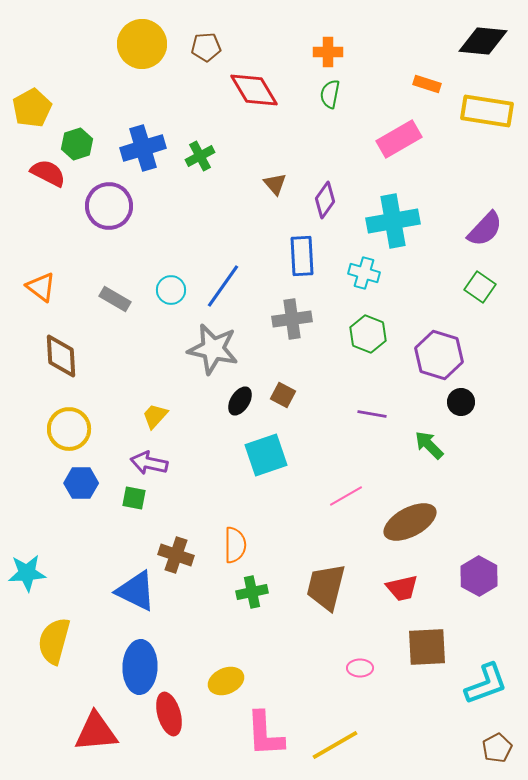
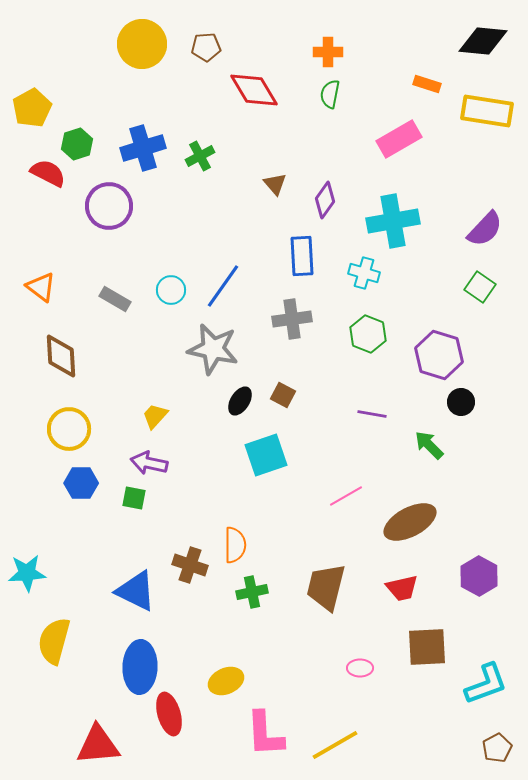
brown cross at (176, 555): moved 14 px right, 10 px down
red triangle at (96, 732): moved 2 px right, 13 px down
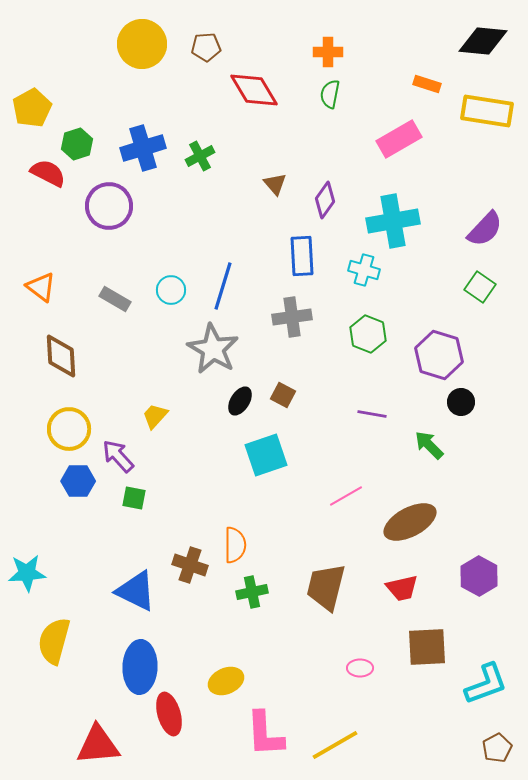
cyan cross at (364, 273): moved 3 px up
blue line at (223, 286): rotated 18 degrees counterclockwise
gray cross at (292, 319): moved 2 px up
gray star at (213, 349): rotated 18 degrees clockwise
purple arrow at (149, 463): moved 31 px left, 7 px up; rotated 36 degrees clockwise
blue hexagon at (81, 483): moved 3 px left, 2 px up
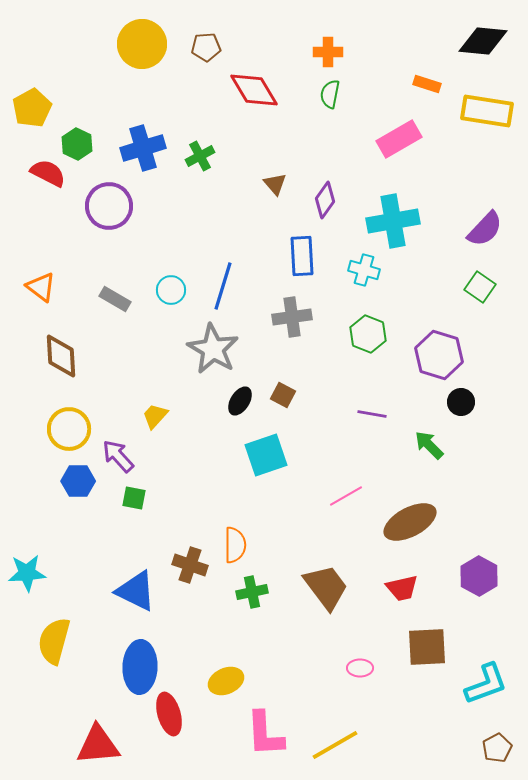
green hexagon at (77, 144): rotated 16 degrees counterclockwise
brown trapezoid at (326, 587): rotated 129 degrees clockwise
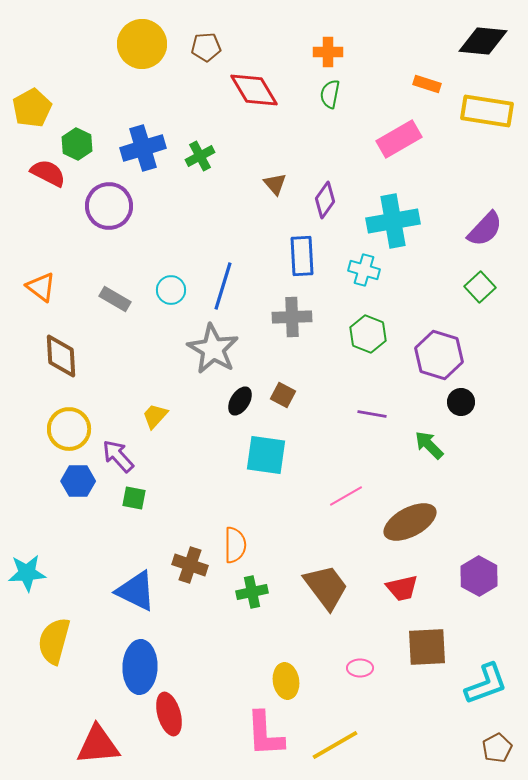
green square at (480, 287): rotated 12 degrees clockwise
gray cross at (292, 317): rotated 6 degrees clockwise
cyan square at (266, 455): rotated 27 degrees clockwise
yellow ellipse at (226, 681): moved 60 px right; rotated 76 degrees counterclockwise
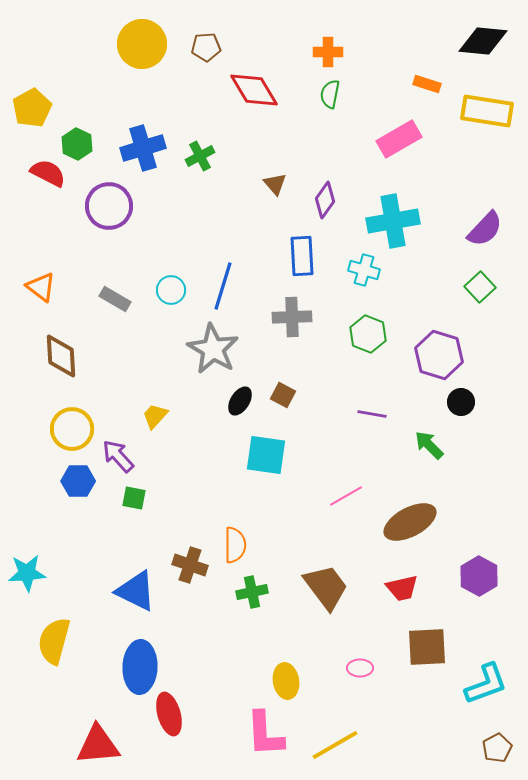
yellow circle at (69, 429): moved 3 px right
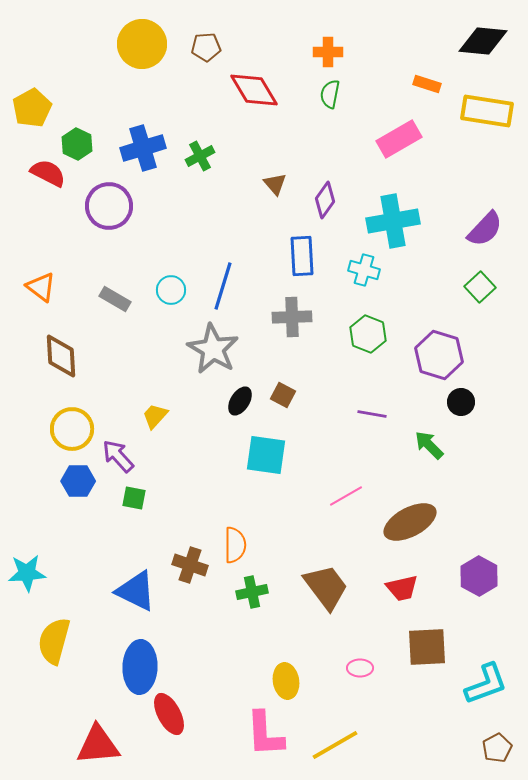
red ellipse at (169, 714): rotated 12 degrees counterclockwise
